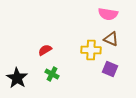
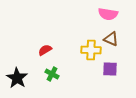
purple square: rotated 21 degrees counterclockwise
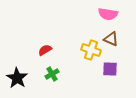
yellow cross: rotated 18 degrees clockwise
green cross: rotated 32 degrees clockwise
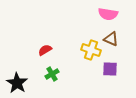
black star: moved 5 px down
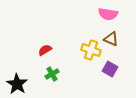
purple square: rotated 28 degrees clockwise
black star: moved 1 px down
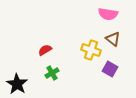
brown triangle: moved 2 px right; rotated 14 degrees clockwise
green cross: moved 1 px up
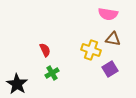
brown triangle: rotated 28 degrees counterclockwise
red semicircle: rotated 96 degrees clockwise
purple square: rotated 28 degrees clockwise
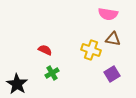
red semicircle: rotated 40 degrees counterclockwise
purple square: moved 2 px right, 5 px down
